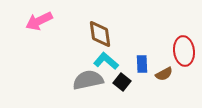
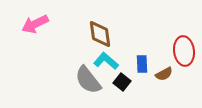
pink arrow: moved 4 px left, 3 px down
gray semicircle: rotated 116 degrees counterclockwise
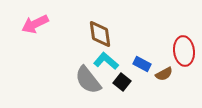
blue rectangle: rotated 60 degrees counterclockwise
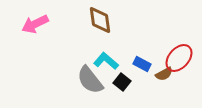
brown diamond: moved 14 px up
red ellipse: moved 5 px left, 7 px down; rotated 48 degrees clockwise
gray semicircle: moved 2 px right
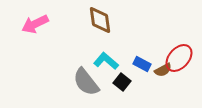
brown semicircle: moved 1 px left, 4 px up
gray semicircle: moved 4 px left, 2 px down
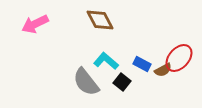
brown diamond: rotated 20 degrees counterclockwise
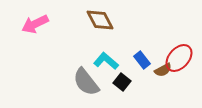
blue rectangle: moved 4 px up; rotated 24 degrees clockwise
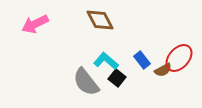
black square: moved 5 px left, 4 px up
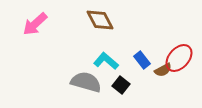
pink arrow: rotated 16 degrees counterclockwise
black square: moved 4 px right, 7 px down
gray semicircle: rotated 144 degrees clockwise
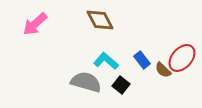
red ellipse: moved 3 px right
brown semicircle: rotated 72 degrees clockwise
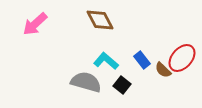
black square: moved 1 px right
